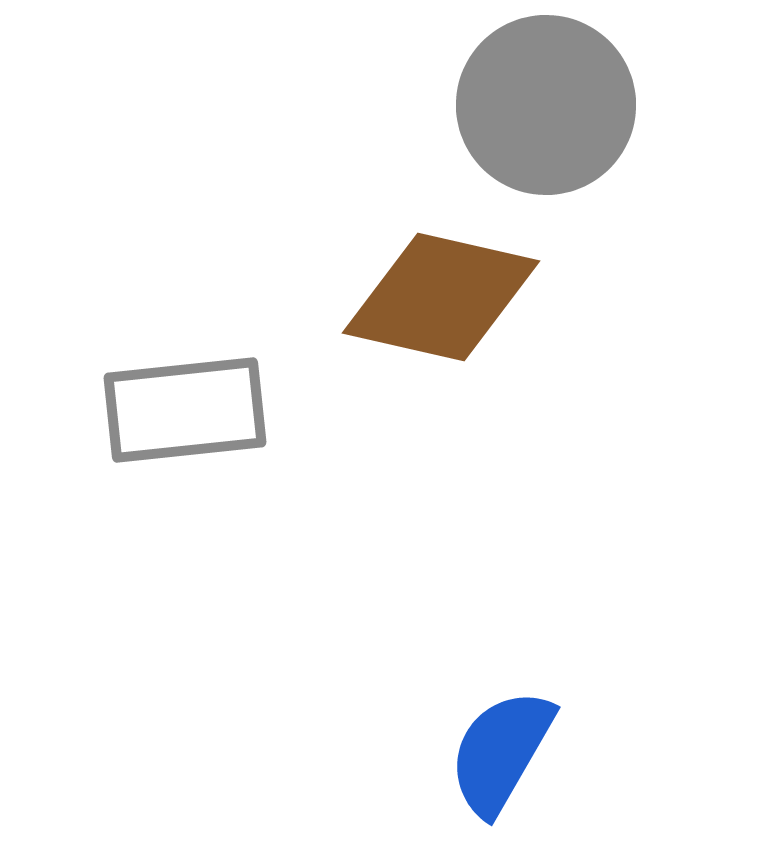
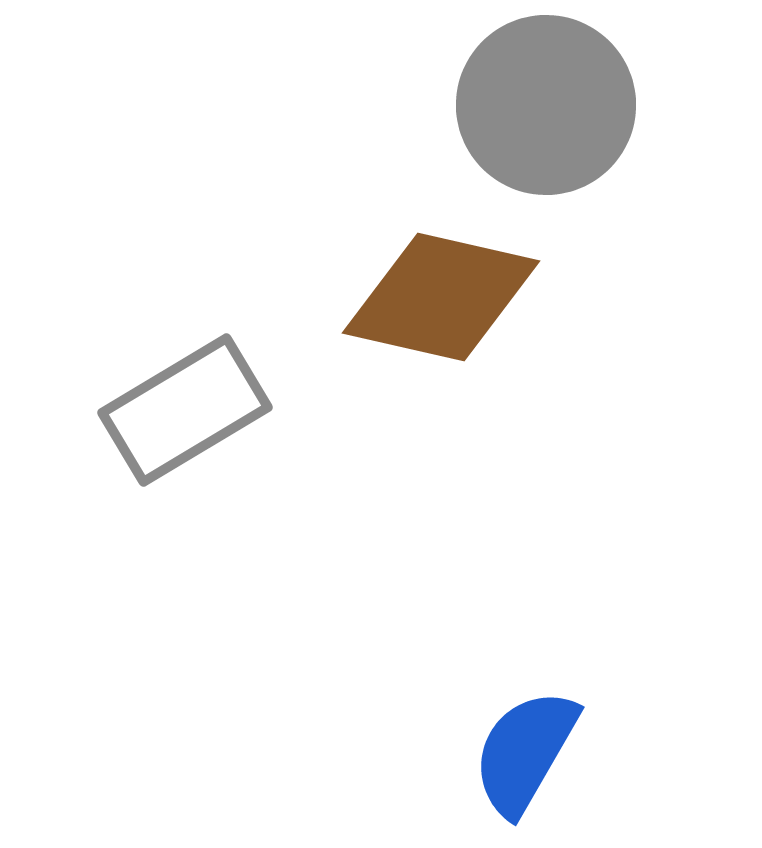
gray rectangle: rotated 25 degrees counterclockwise
blue semicircle: moved 24 px right
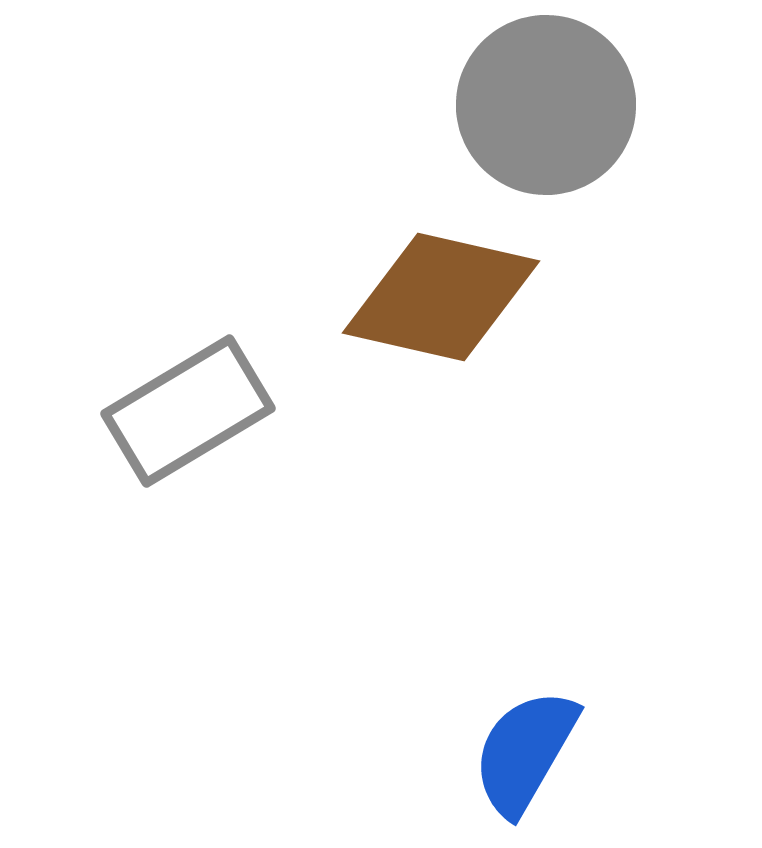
gray rectangle: moved 3 px right, 1 px down
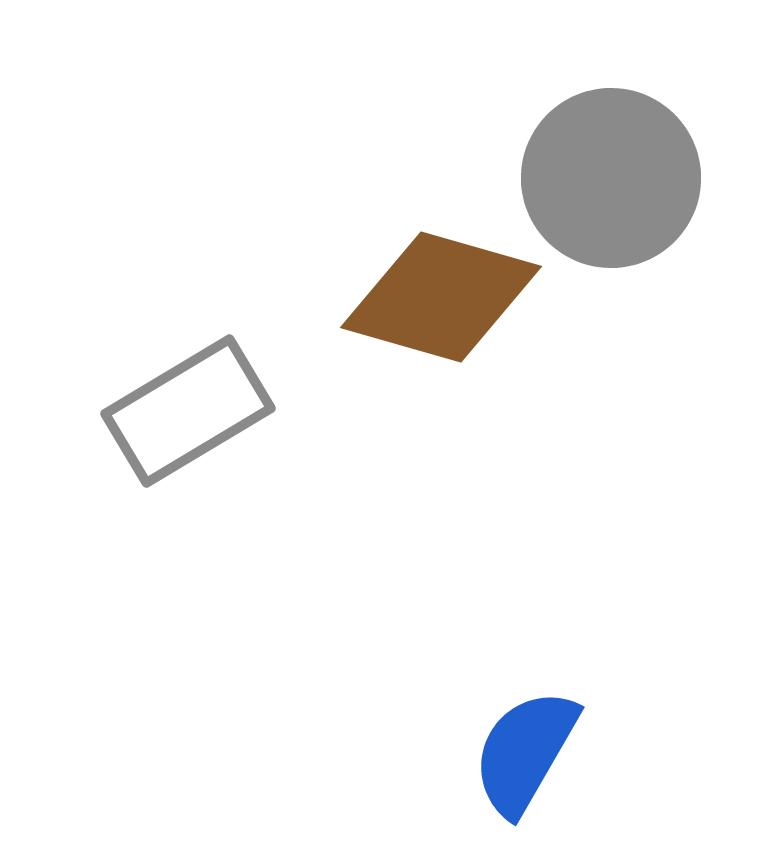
gray circle: moved 65 px right, 73 px down
brown diamond: rotated 3 degrees clockwise
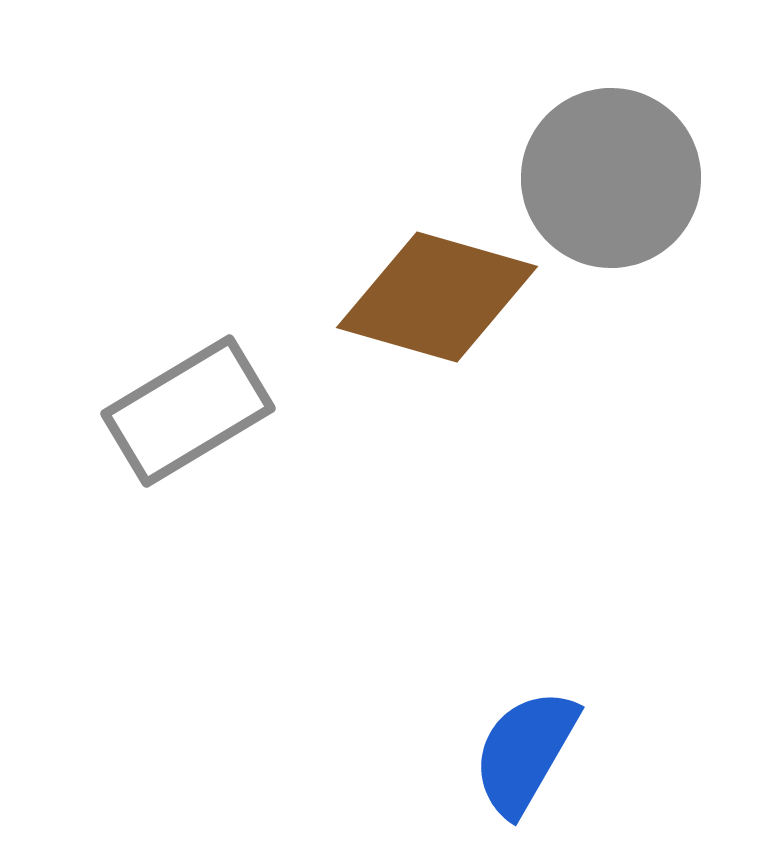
brown diamond: moved 4 px left
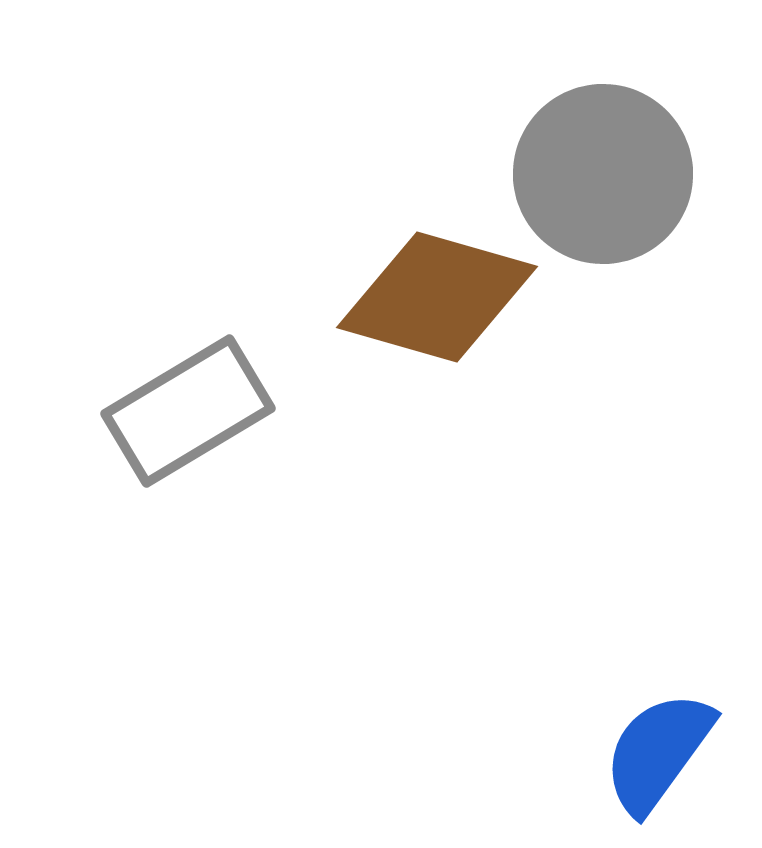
gray circle: moved 8 px left, 4 px up
blue semicircle: moved 133 px right; rotated 6 degrees clockwise
